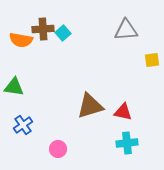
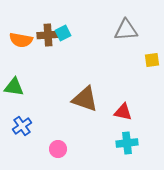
brown cross: moved 5 px right, 6 px down
cyan square: rotated 14 degrees clockwise
brown triangle: moved 5 px left, 7 px up; rotated 36 degrees clockwise
blue cross: moved 1 px left, 1 px down
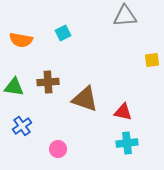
gray triangle: moved 1 px left, 14 px up
brown cross: moved 47 px down
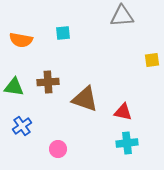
gray triangle: moved 3 px left
cyan square: rotated 21 degrees clockwise
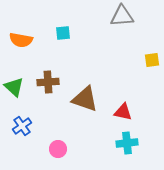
green triangle: rotated 35 degrees clockwise
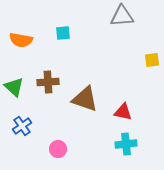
cyan cross: moved 1 px left, 1 px down
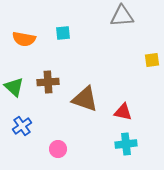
orange semicircle: moved 3 px right, 1 px up
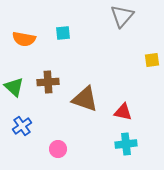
gray triangle: rotated 45 degrees counterclockwise
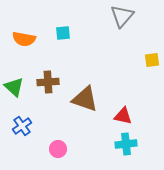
red triangle: moved 4 px down
